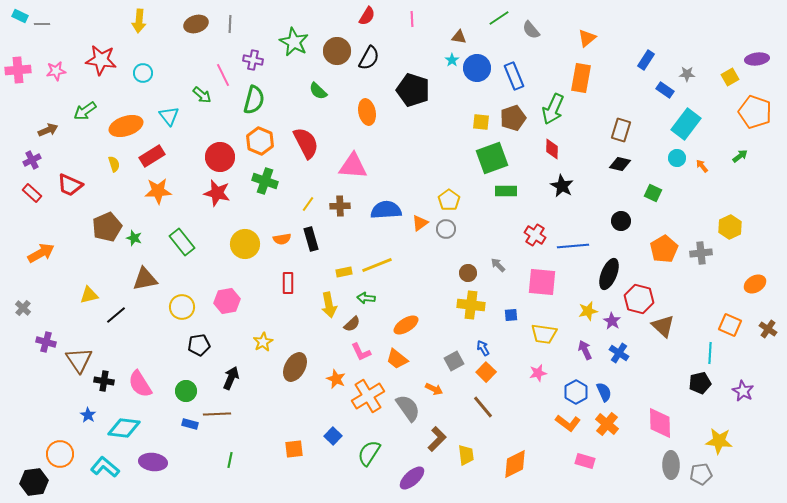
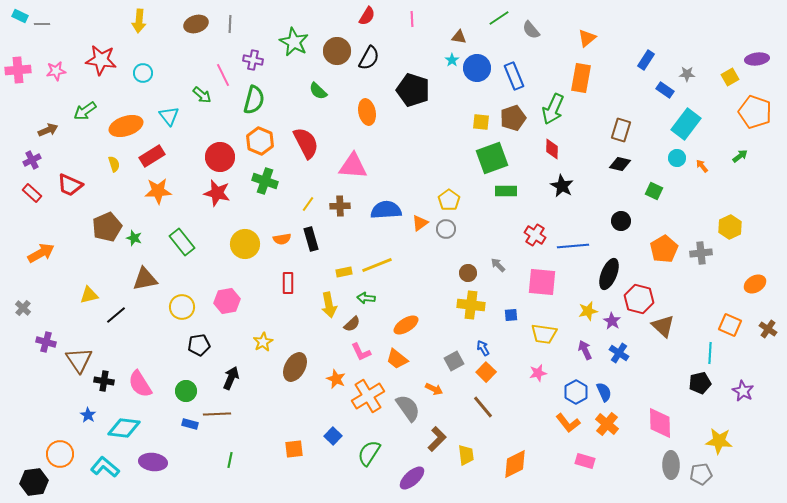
green square at (653, 193): moved 1 px right, 2 px up
orange L-shape at (568, 423): rotated 15 degrees clockwise
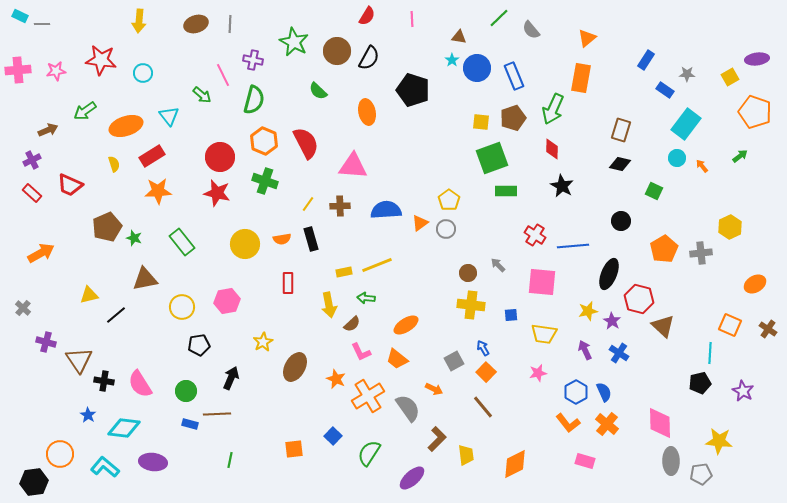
green line at (499, 18): rotated 10 degrees counterclockwise
orange hexagon at (260, 141): moved 4 px right
gray ellipse at (671, 465): moved 4 px up
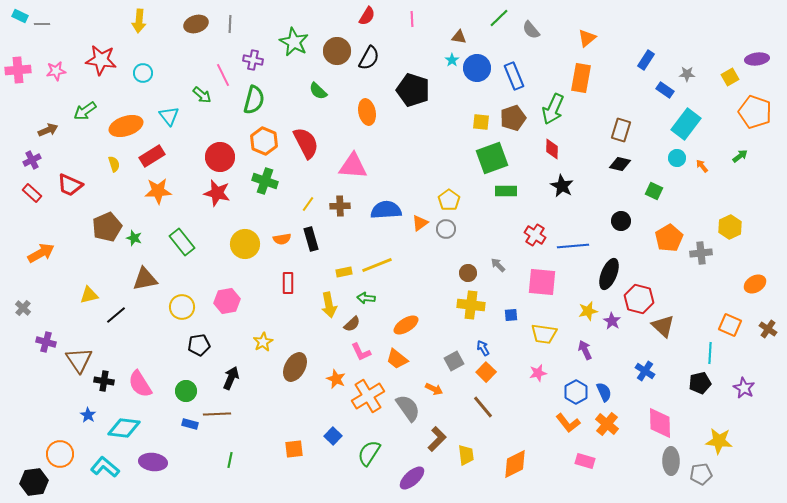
orange pentagon at (664, 249): moved 5 px right, 11 px up
blue cross at (619, 353): moved 26 px right, 18 px down
purple star at (743, 391): moved 1 px right, 3 px up
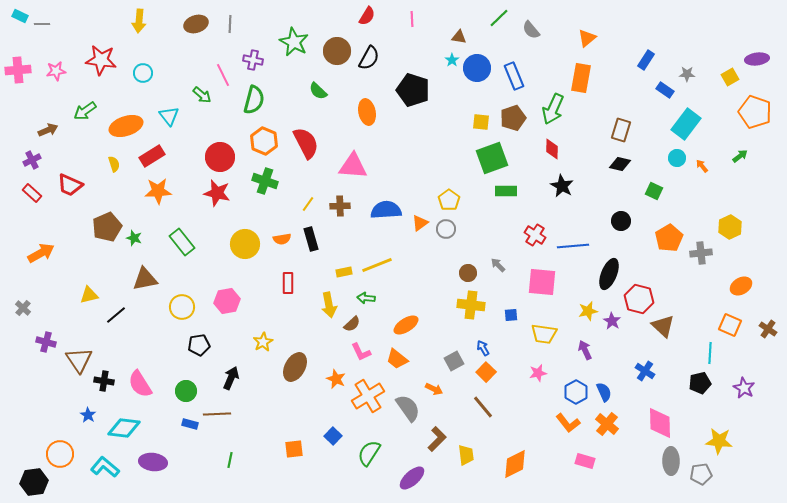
orange ellipse at (755, 284): moved 14 px left, 2 px down
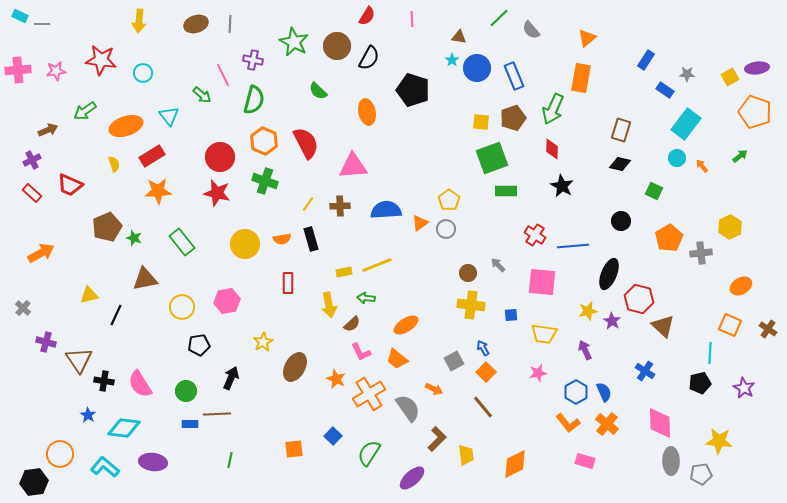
brown circle at (337, 51): moved 5 px up
purple ellipse at (757, 59): moved 9 px down
pink triangle at (353, 166): rotated 8 degrees counterclockwise
black line at (116, 315): rotated 25 degrees counterclockwise
orange cross at (368, 396): moved 1 px right, 2 px up
blue rectangle at (190, 424): rotated 14 degrees counterclockwise
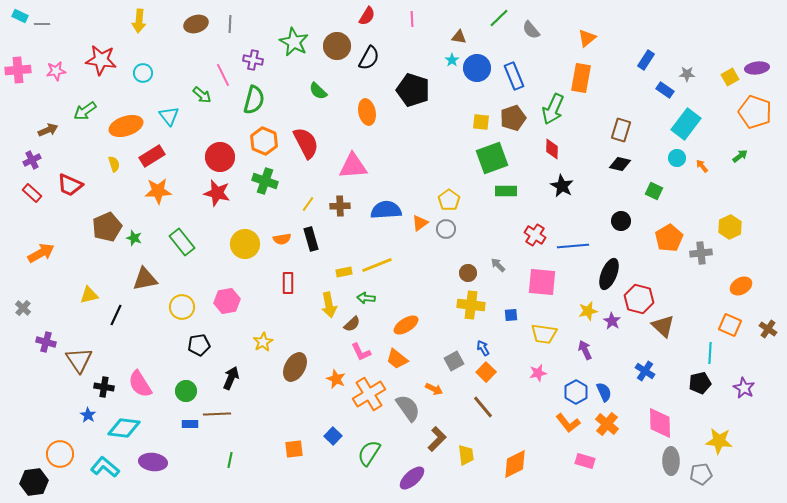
black cross at (104, 381): moved 6 px down
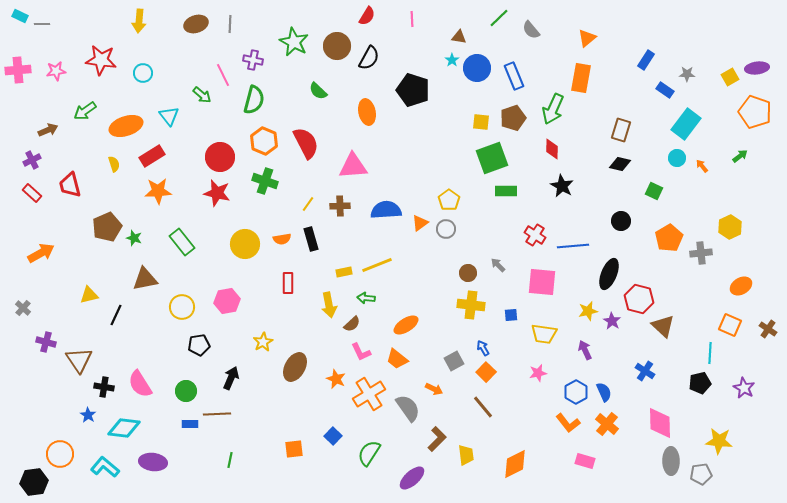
red trapezoid at (70, 185): rotated 52 degrees clockwise
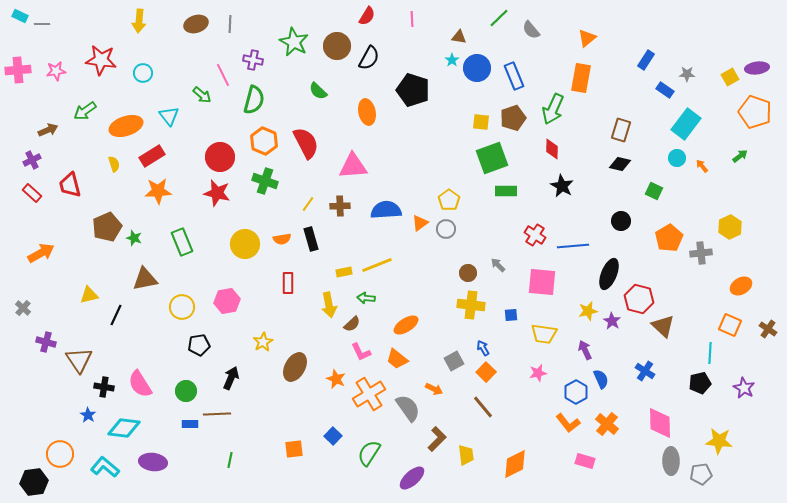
green rectangle at (182, 242): rotated 16 degrees clockwise
blue semicircle at (604, 392): moved 3 px left, 13 px up
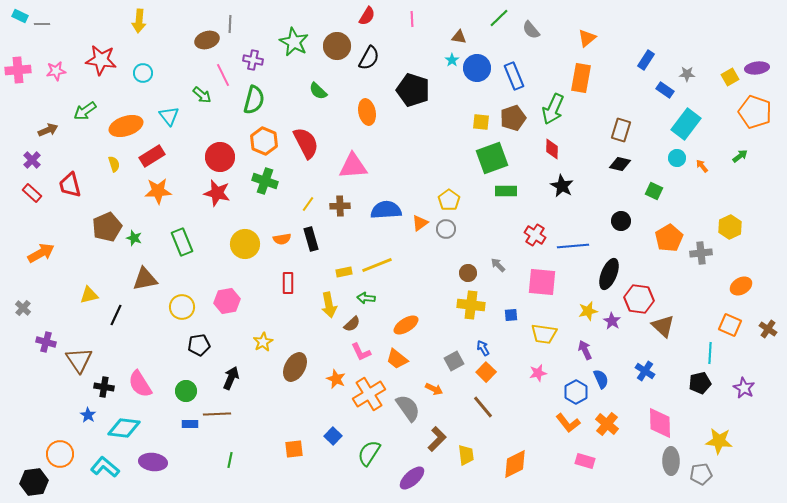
brown ellipse at (196, 24): moved 11 px right, 16 px down
purple cross at (32, 160): rotated 18 degrees counterclockwise
red hexagon at (639, 299): rotated 8 degrees counterclockwise
